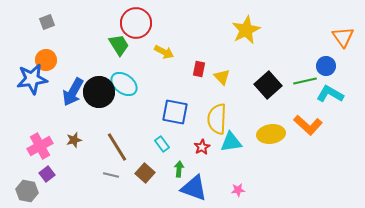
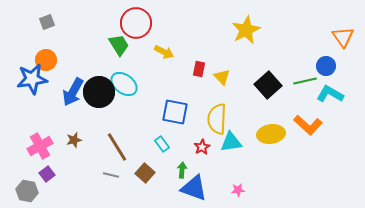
green arrow: moved 3 px right, 1 px down
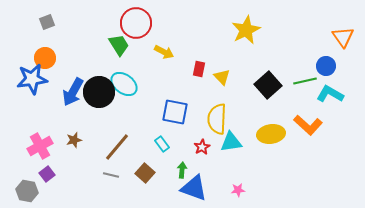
orange circle: moved 1 px left, 2 px up
brown line: rotated 72 degrees clockwise
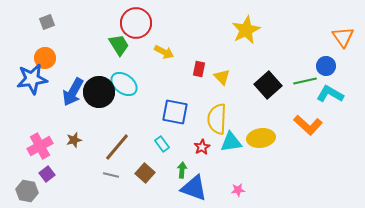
yellow ellipse: moved 10 px left, 4 px down
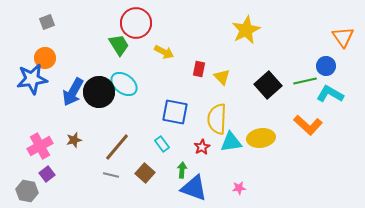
pink star: moved 1 px right, 2 px up
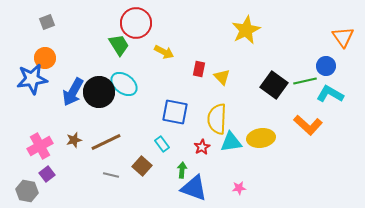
black square: moved 6 px right; rotated 12 degrees counterclockwise
brown line: moved 11 px left, 5 px up; rotated 24 degrees clockwise
brown square: moved 3 px left, 7 px up
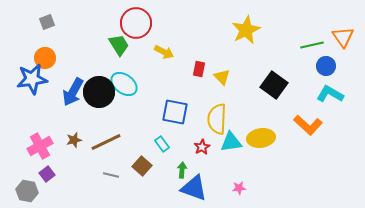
green line: moved 7 px right, 36 px up
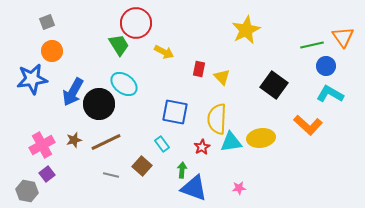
orange circle: moved 7 px right, 7 px up
black circle: moved 12 px down
pink cross: moved 2 px right, 1 px up
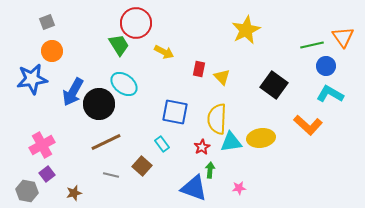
brown star: moved 53 px down
green arrow: moved 28 px right
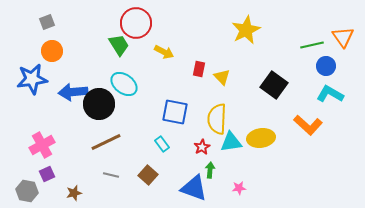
blue arrow: rotated 56 degrees clockwise
brown square: moved 6 px right, 9 px down
purple square: rotated 14 degrees clockwise
